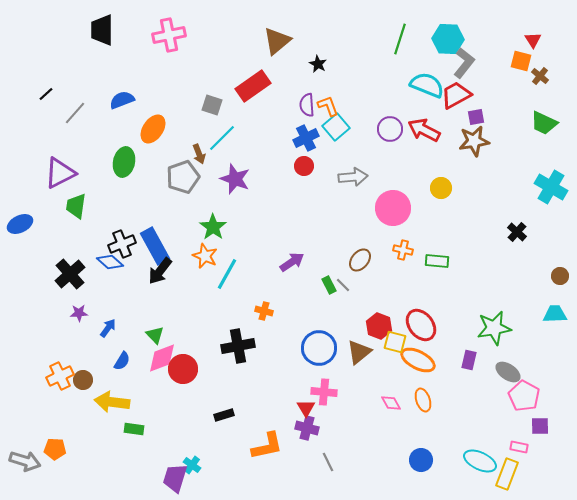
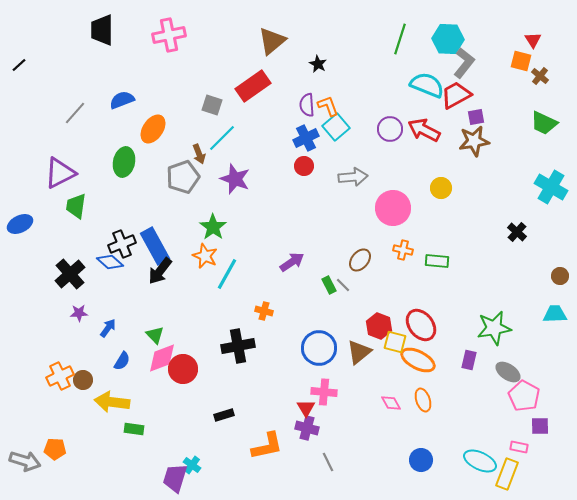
brown triangle at (277, 41): moved 5 px left
black line at (46, 94): moved 27 px left, 29 px up
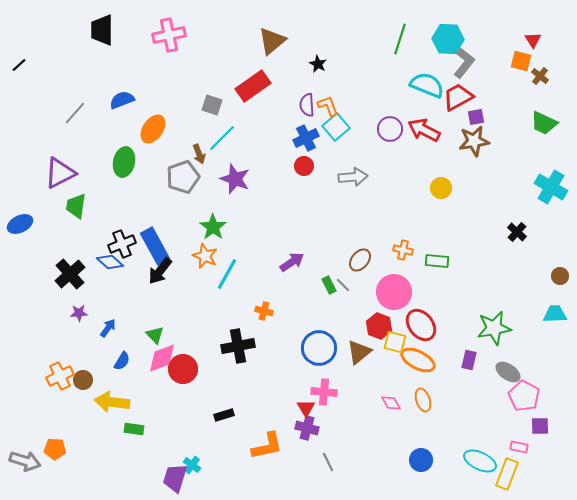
red trapezoid at (456, 95): moved 2 px right, 2 px down
pink circle at (393, 208): moved 1 px right, 84 px down
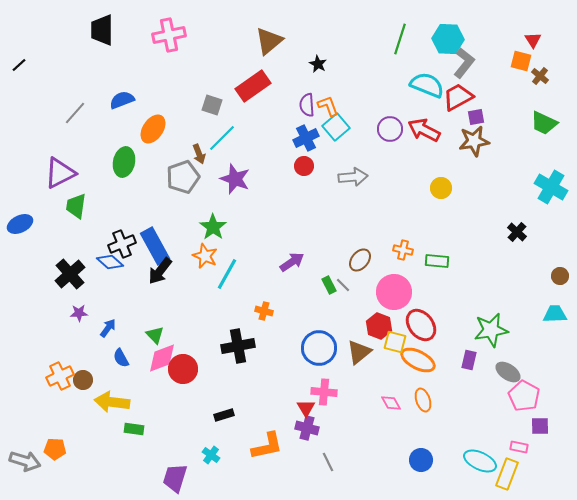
brown triangle at (272, 41): moved 3 px left
green star at (494, 328): moved 3 px left, 2 px down
blue semicircle at (122, 361): moved 1 px left, 3 px up; rotated 120 degrees clockwise
cyan cross at (192, 465): moved 19 px right, 10 px up
